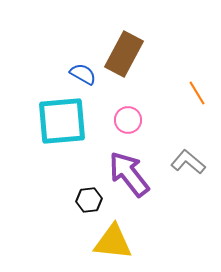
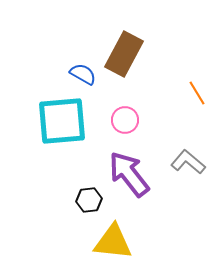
pink circle: moved 3 px left
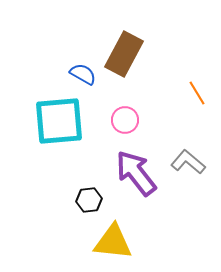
cyan square: moved 3 px left
purple arrow: moved 7 px right, 1 px up
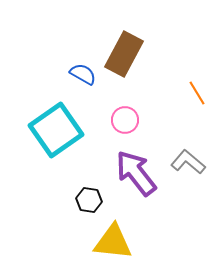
cyan square: moved 3 px left, 9 px down; rotated 30 degrees counterclockwise
black hexagon: rotated 15 degrees clockwise
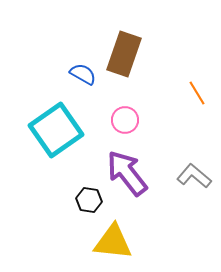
brown rectangle: rotated 9 degrees counterclockwise
gray L-shape: moved 6 px right, 14 px down
purple arrow: moved 9 px left
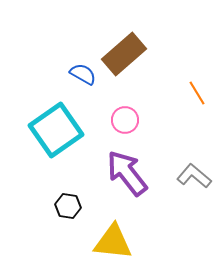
brown rectangle: rotated 30 degrees clockwise
black hexagon: moved 21 px left, 6 px down
